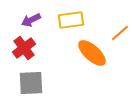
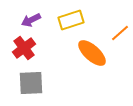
yellow rectangle: rotated 10 degrees counterclockwise
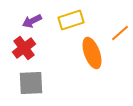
purple arrow: moved 1 px right, 1 px down
orange ellipse: rotated 28 degrees clockwise
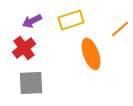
orange line: moved 4 px up
orange ellipse: moved 1 px left, 1 px down
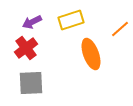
purple arrow: moved 1 px down
red cross: moved 2 px right
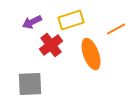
orange line: moved 4 px left; rotated 12 degrees clockwise
red cross: moved 25 px right, 3 px up
gray square: moved 1 px left, 1 px down
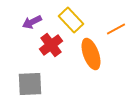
yellow rectangle: rotated 65 degrees clockwise
